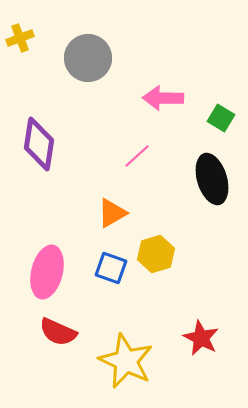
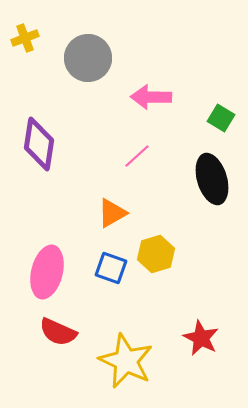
yellow cross: moved 5 px right
pink arrow: moved 12 px left, 1 px up
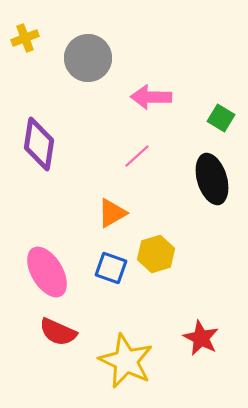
pink ellipse: rotated 45 degrees counterclockwise
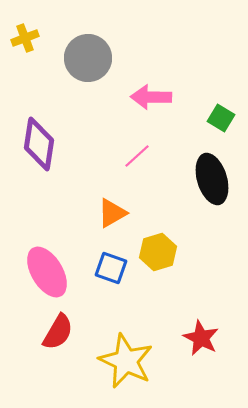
yellow hexagon: moved 2 px right, 2 px up
red semicircle: rotated 84 degrees counterclockwise
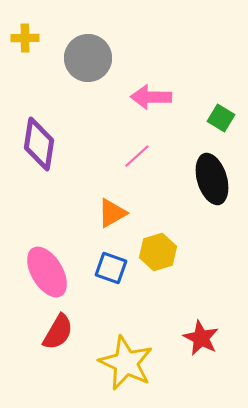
yellow cross: rotated 20 degrees clockwise
yellow star: moved 2 px down
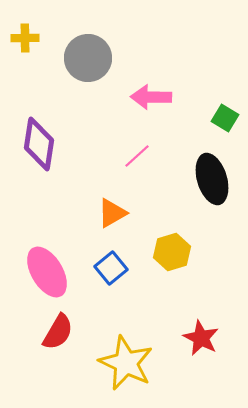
green square: moved 4 px right
yellow hexagon: moved 14 px right
blue square: rotated 32 degrees clockwise
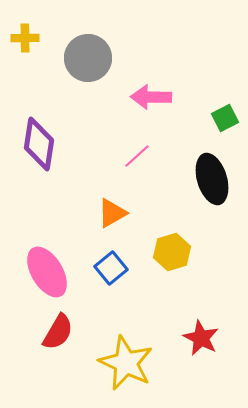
green square: rotated 32 degrees clockwise
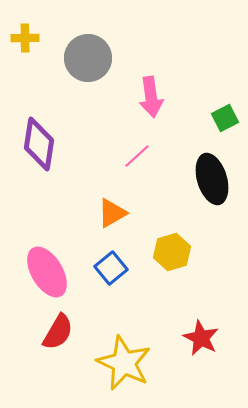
pink arrow: rotated 99 degrees counterclockwise
yellow star: moved 2 px left
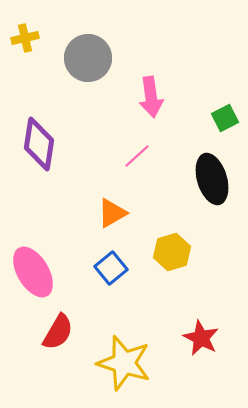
yellow cross: rotated 12 degrees counterclockwise
pink ellipse: moved 14 px left
yellow star: rotated 8 degrees counterclockwise
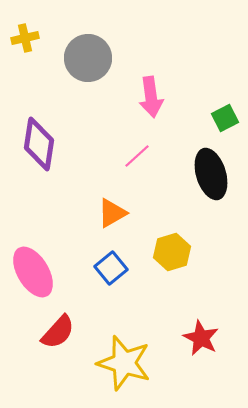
black ellipse: moved 1 px left, 5 px up
red semicircle: rotated 12 degrees clockwise
